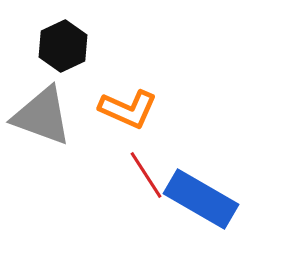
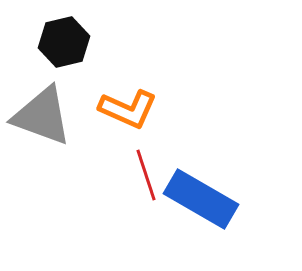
black hexagon: moved 1 px right, 4 px up; rotated 12 degrees clockwise
red line: rotated 15 degrees clockwise
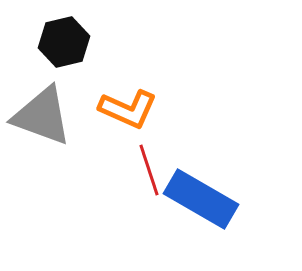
red line: moved 3 px right, 5 px up
